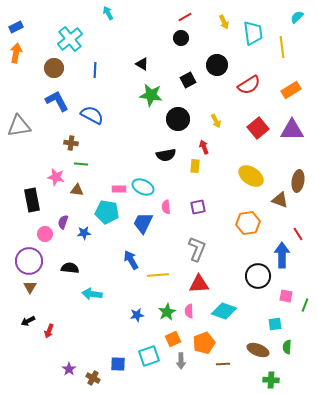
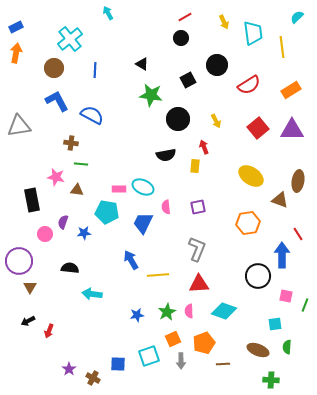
purple circle at (29, 261): moved 10 px left
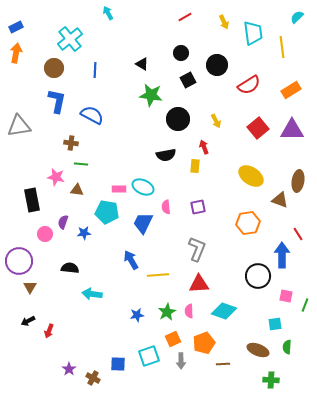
black circle at (181, 38): moved 15 px down
blue L-shape at (57, 101): rotated 40 degrees clockwise
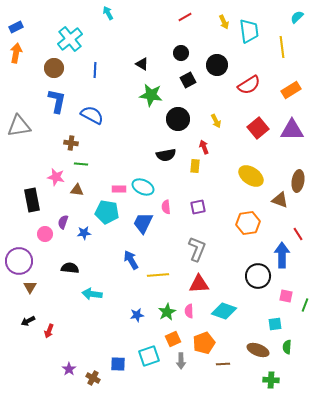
cyan trapezoid at (253, 33): moved 4 px left, 2 px up
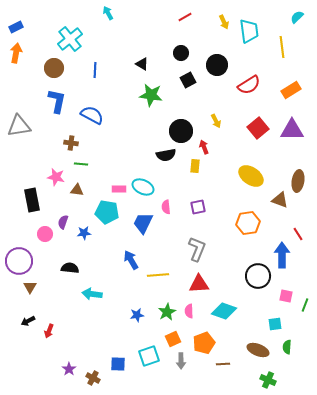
black circle at (178, 119): moved 3 px right, 12 px down
green cross at (271, 380): moved 3 px left; rotated 21 degrees clockwise
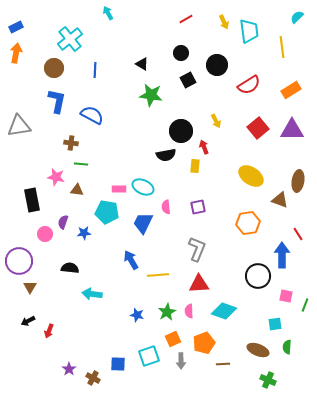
red line at (185, 17): moved 1 px right, 2 px down
blue star at (137, 315): rotated 24 degrees clockwise
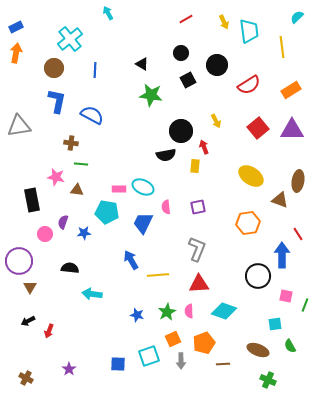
green semicircle at (287, 347): moved 3 px right, 1 px up; rotated 32 degrees counterclockwise
brown cross at (93, 378): moved 67 px left
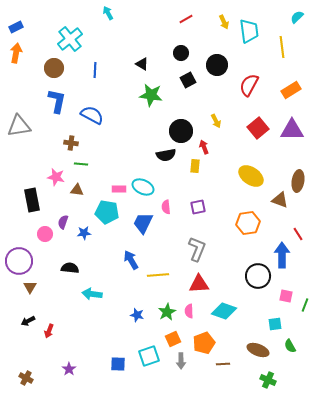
red semicircle at (249, 85): rotated 150 degrees clockwise
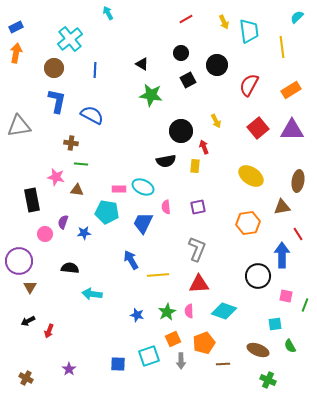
black semicircle at (166, 155): moved 6 px down
brown triangle at (280, 200): moved 2 px right, 7 px down; rotated 30 degrees counterclockwise
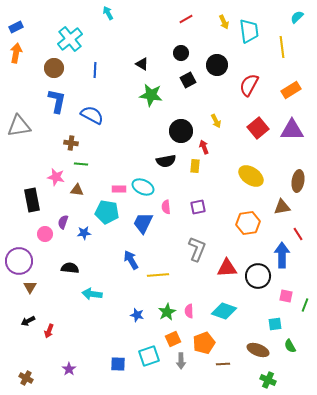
red triangle at (199, 284): moved 28 px right, 16 px up
